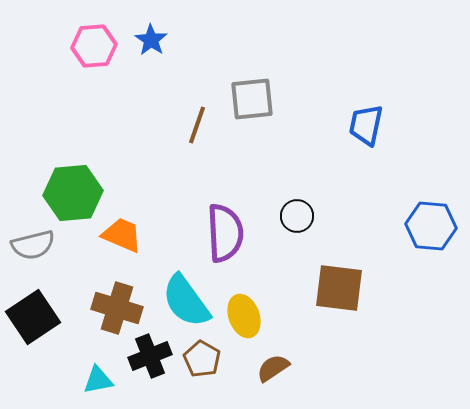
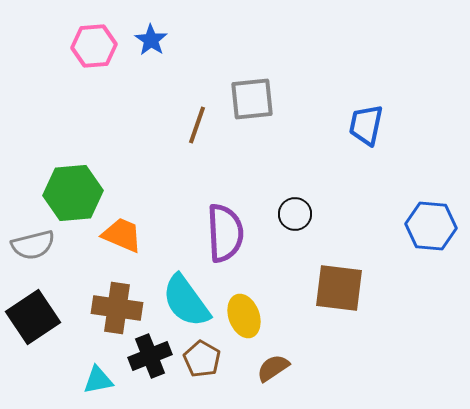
black circle: moved 2 px left, 2 px up
brown cross: rotated 9 degrees counterclockwise
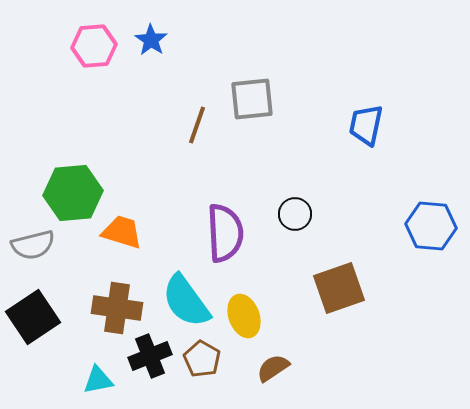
orange trapezoid: moved 3 px up; rotated 6 degrees counterclockwise
brown square: rotated 26 degrees counterclockwise
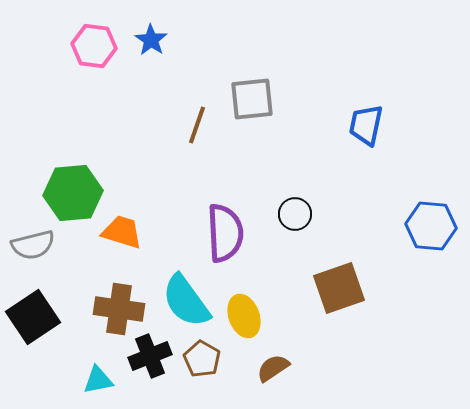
pink hexagon: rotated 12 degrees clockwise
brown cross: moved 2 px right, 1 px down
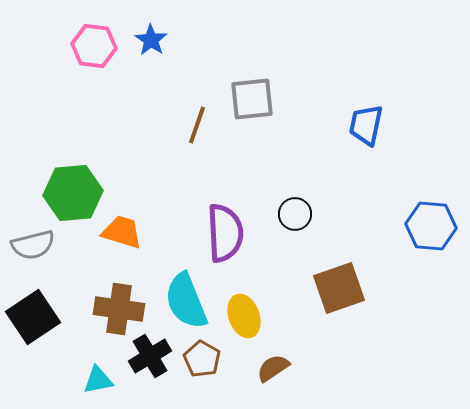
cyan semicircle: rotated 14 degrees clockwise
black cross: rotated 9 degrees counterclockwise
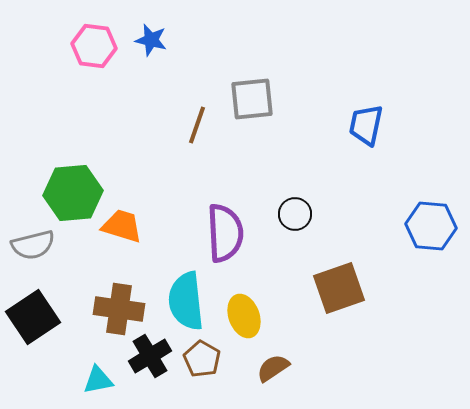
blue star: rotated 20 degrees counterclockwise
orange trapezoid: moved 6 px up
cyan semicircle: rotated 16 degrees clockwise
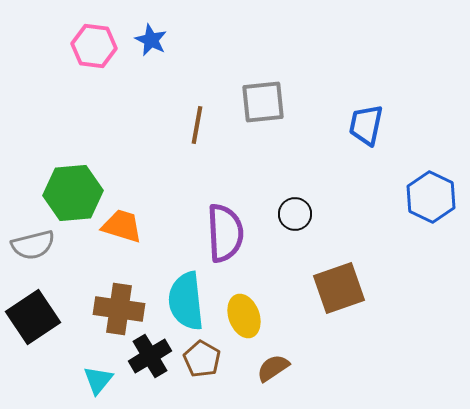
blue star: rotated 12 degrees clockwise
gray square: moved 11 px right, 3 px down
brown line: rotated 9 degrees counterclockwise
blue hexagon: moved 29 px up; rotated 21 degrees clockwise
cyan triangle: rotated 40 degrees counterclockwise
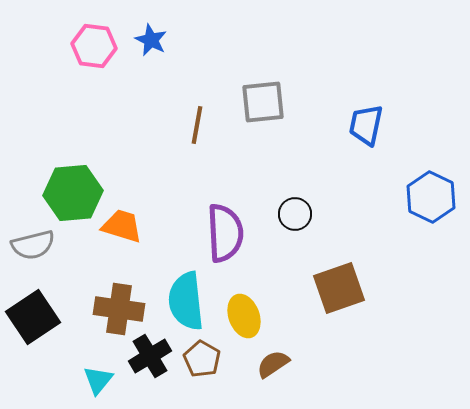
brown semicircle: moved 4 px up
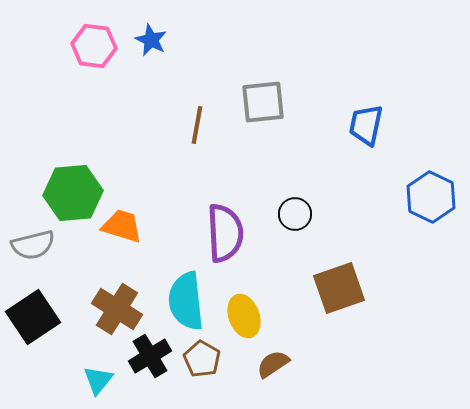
brown cross: moved 2 px left; rotated 24 degrees clockwise
